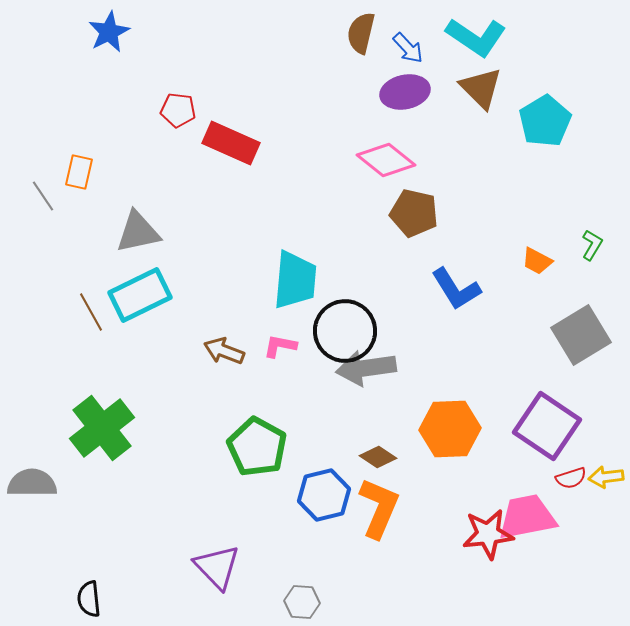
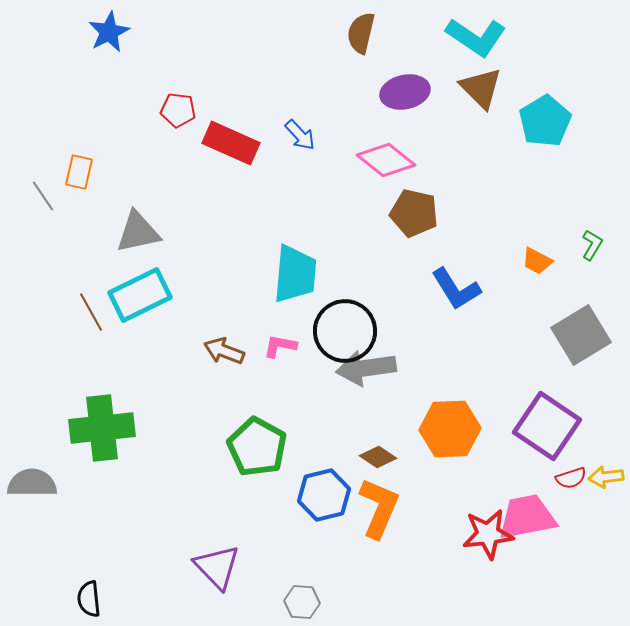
blue arrow: moved 108 px left, 87 px down
cyan trapezoid: moved 6 px up
green cross: rotated 32 degrees clockwise
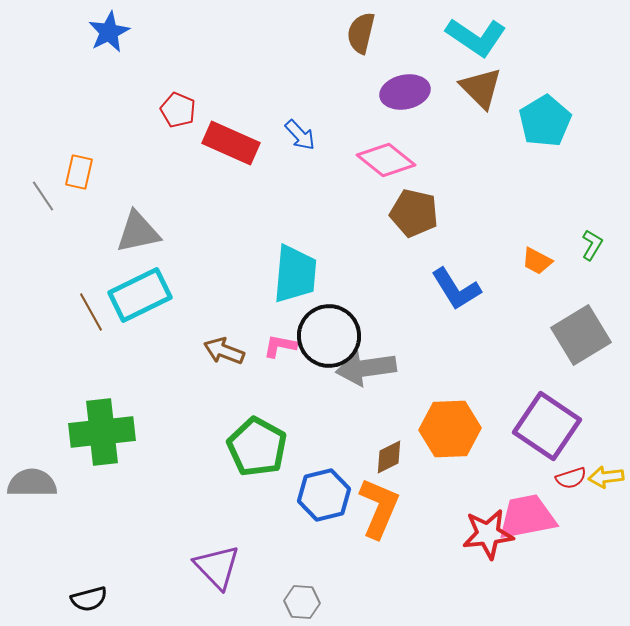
red pentagon: rotated 16 degrees clockwise
black circle: moved 16 px left, 5 px down
green cross: moved 4 px down
brown diamond: moved 11 px right; rotated 60 degrees counterclockwise
black semicircle: rotated 99 degrees counterclockwise
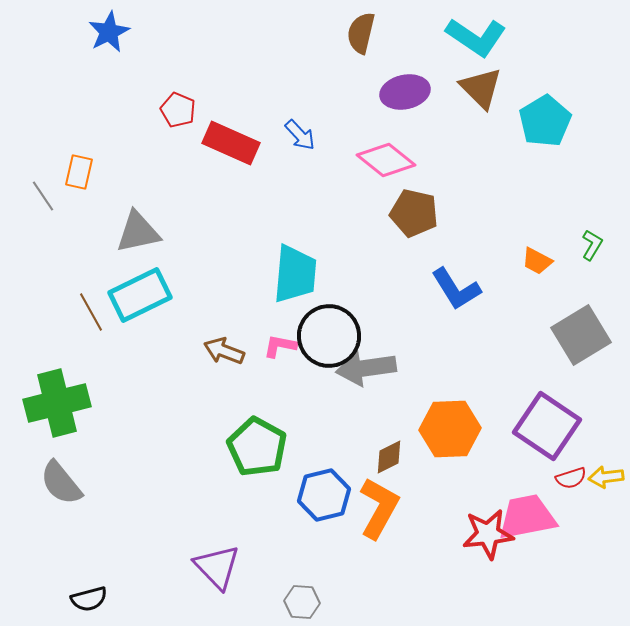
green cross: moved 45 px left, 29 px up; rotated 8 degrees counterclockwise
gray semicircle: moved 29 px right; rotated 129 degrees counterclockwise
orange L-shape: rotated 6 degrees clockwise
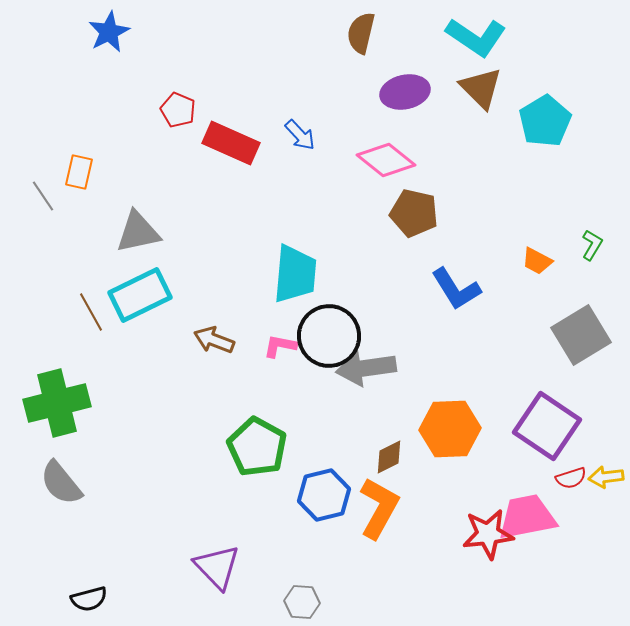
brown arrow: moved 10 px left, 11 px up
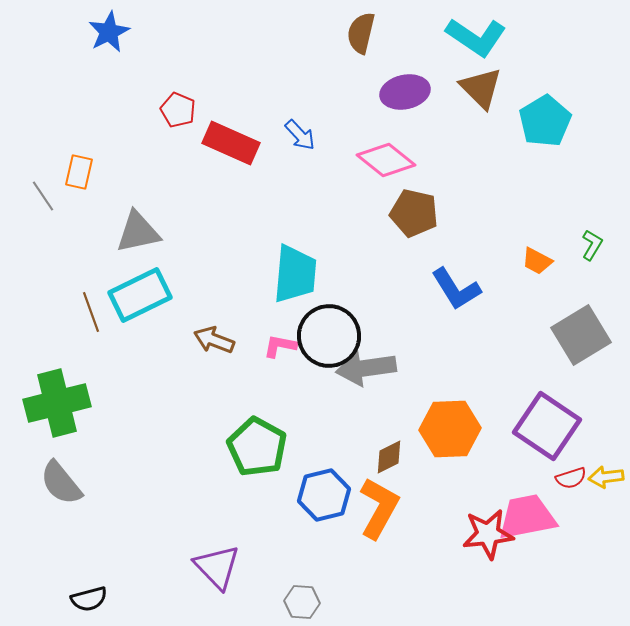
brown line: rotated 9 degrees clockwise
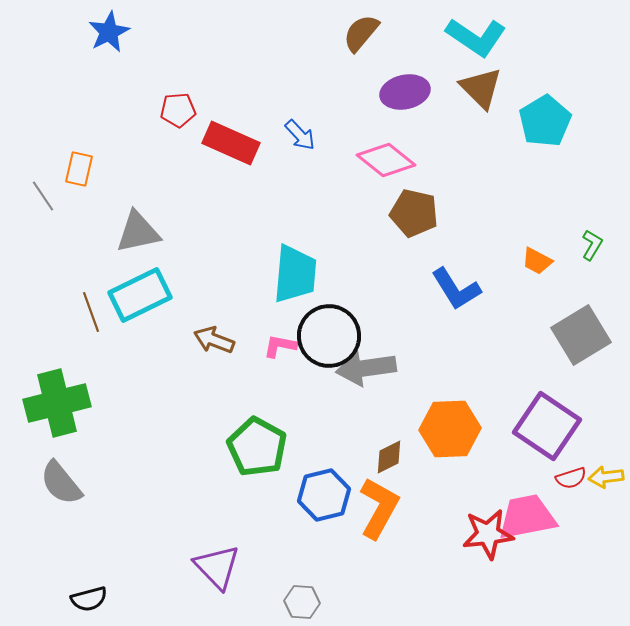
brown semicircle: rotated 27 degrees clockwise
red pentagon: rotated 28 degrees counterclockwise
orange rectangle: moved 3 px up
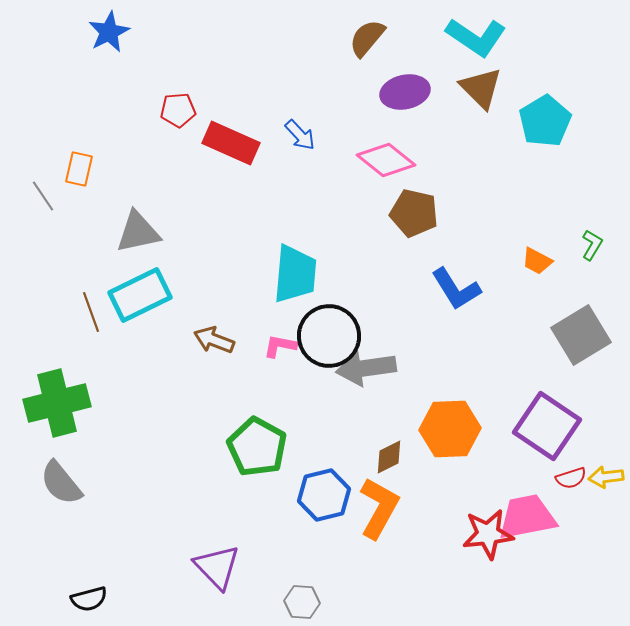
brown semicircle: moved 6 px right, 5 px down
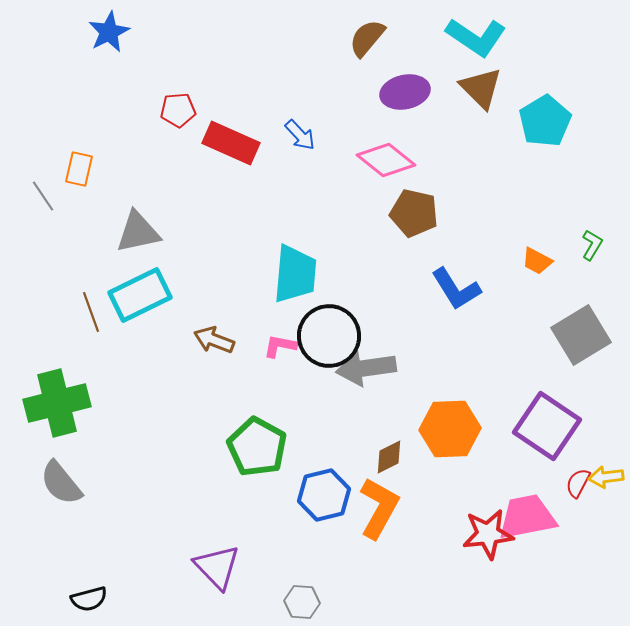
red semicircle: moved 7 px right, 5 px down; rotated 136 degrees clockwise
